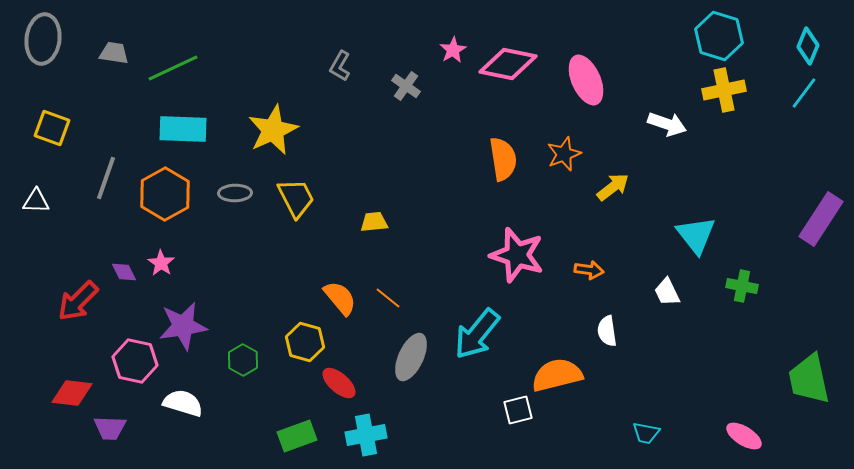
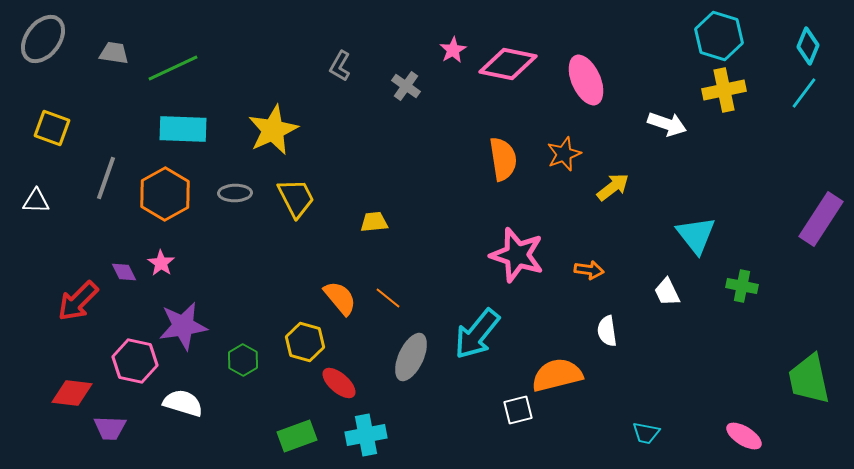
gray ellipse at (43, 39): rotated 30 degrees clockwise
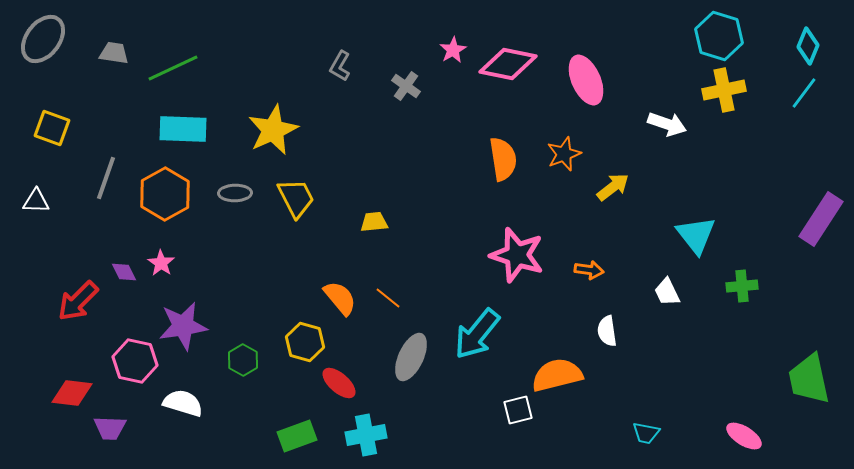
green cross at (742, 286): rotated 16 degrees counterclockwise
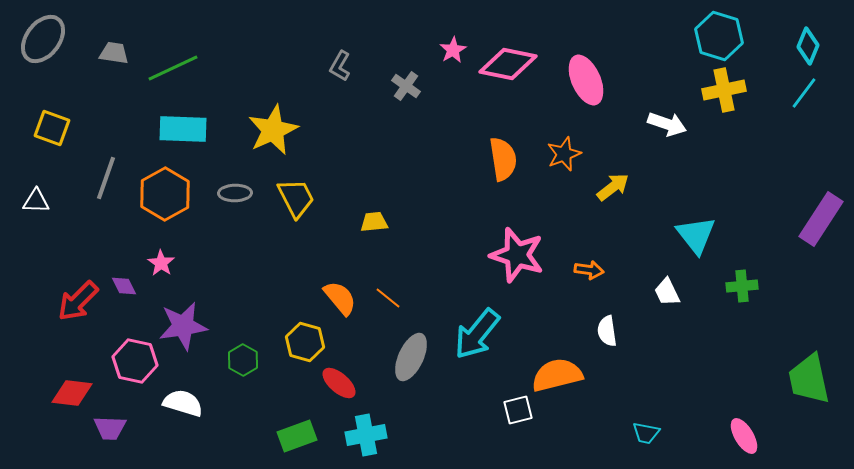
purple diamond at (124, 272): moved 14 px down
pink ellipse at (744, 436): rotated 27 degrees clockwise
